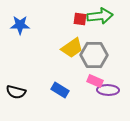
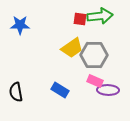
black semicircle: rotated 66 degrees clockwise
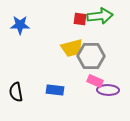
yellow trapezoid: rotated 20 degrees clockwise
gray hexagon: moved 3 px left, 1 px down
blue rectangle: moved 5 px left; rotated 24 degrees counterclockwise
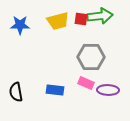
red square: moved 1 px right
yellow trapezoid: moved 14 px left, 27 px up
gray hexagon: moved 1 px down
pink rectangle: moved 9 px left, 2 px down
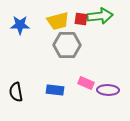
gray hexagon: moved 24 px left, 12 px up
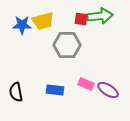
yellow trapezoid: moved 15 px left
blue star: moved 2 px right
pink rectangle: moved 1 px down
purple ellipse: rotated 30 degrees clockwise
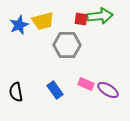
blue star: moved 3 px left; rotated 24 degrees counterclockwise
blue rectangle: rotated 48 degrees clockwise
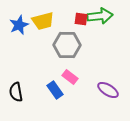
pink rectangle: moved 16 px left, 7 px up; rotated 14 degrees clockwise
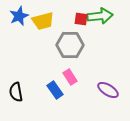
blue star: moved 9 px up
gray hexagon: moved 3 px right
pink rectangle: rotated 21 degrees clockwise
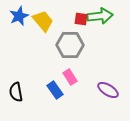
yellow trapezoid: rotated 115 degrees counterclockwise
